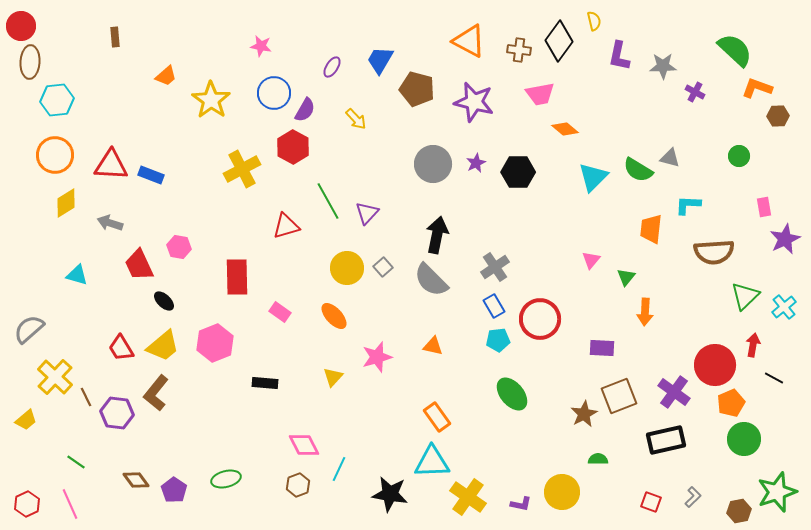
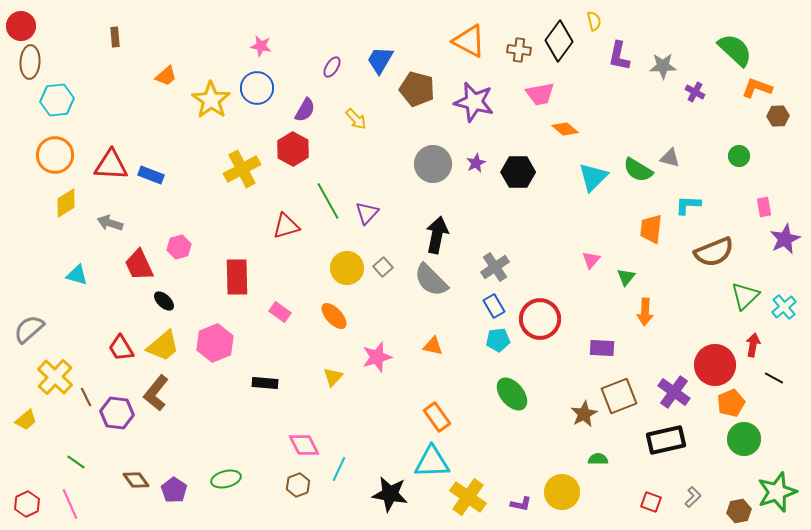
blue circle at (274, 93): moved 17 px left, 5 px up
red hexagon at (293, 147): moved 2 px down
pink hexagon at (179, 247): rotated 25 degrees counterclockwise
brown semicircle at (714, 252): rotated 18 degrees counterclockwise
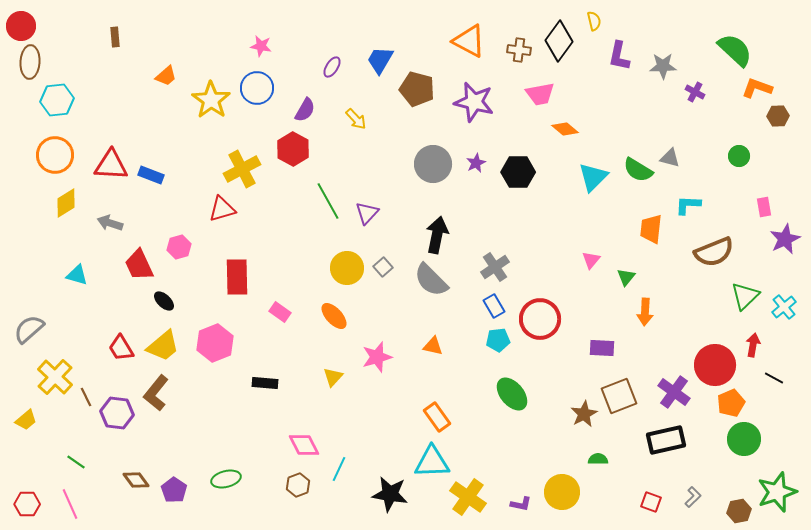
red triangle at (286, 226): moved 64 px left, 17 px up
red hexagon at (27, 504): rotated 25 degrees clockwise
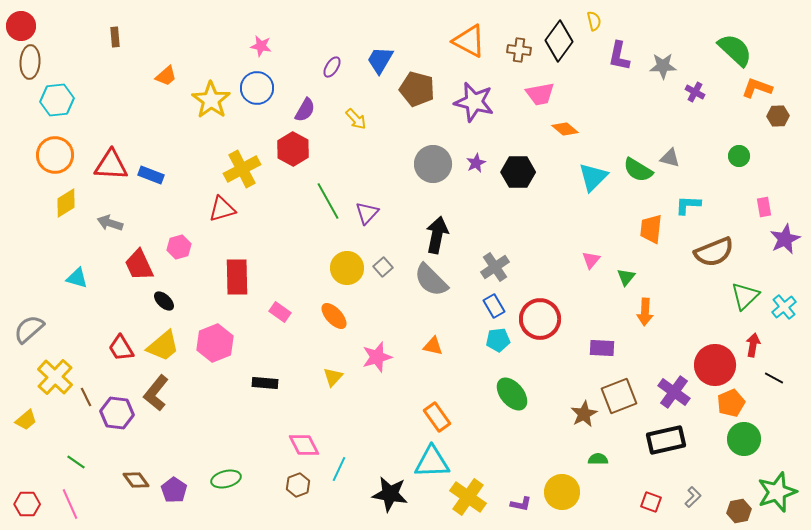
cyan triangle at (77, 275): moved 3 px down
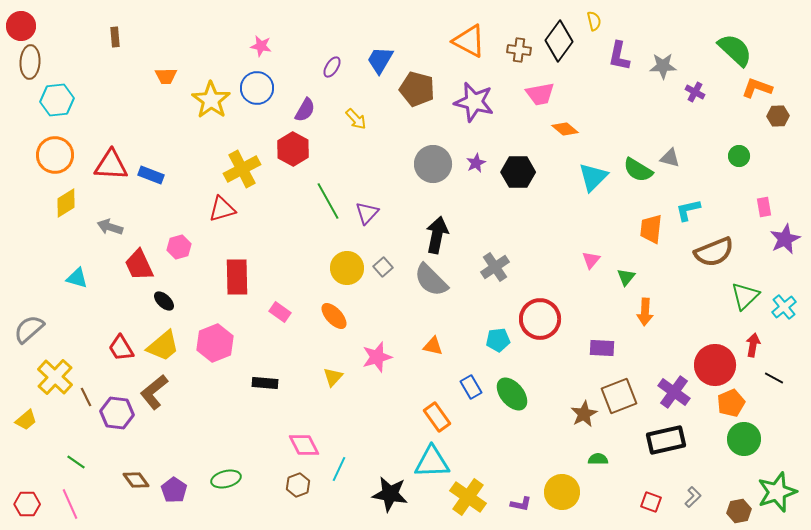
orange trapezoid at (166, 76): rotated 40 degrees clockwise
cyan L-shape at (688, 205): moved 5 px down; rotated 16 degrees counterclockwise
gray arrow at (110, 223): moved 4 px down
blue rectangle at (494, 306): moved 23 px left, 81 px down
brown L-shape at (156, 393): moved 2 px left, 1 px up; rotated 12 degrees clockwise
